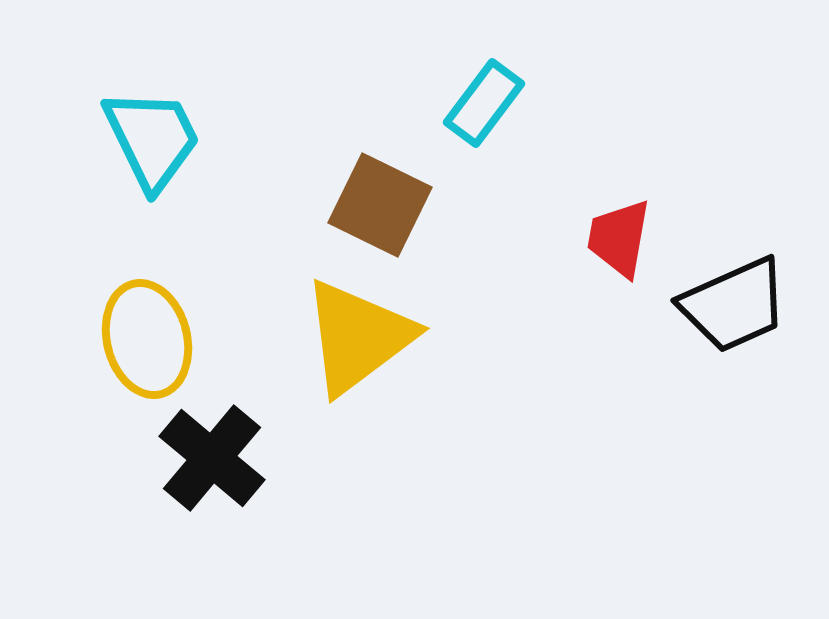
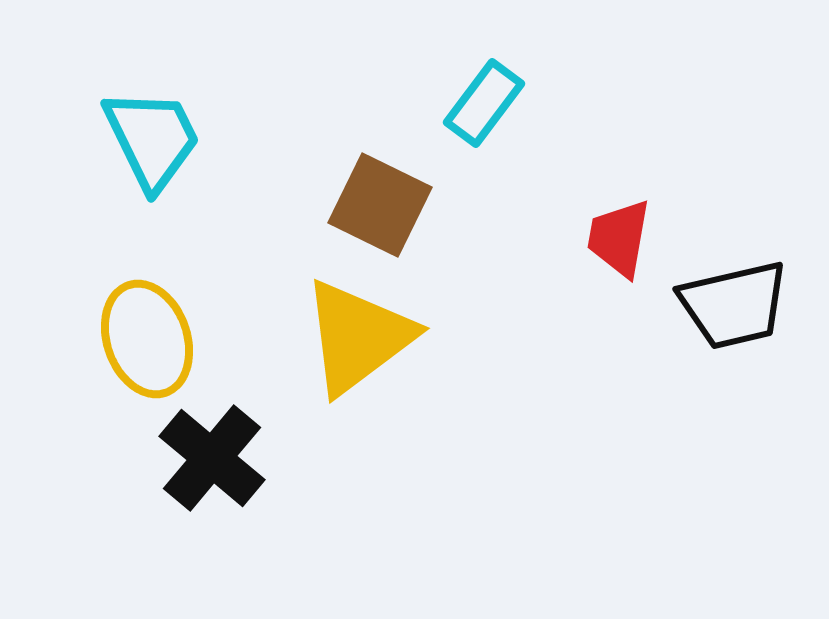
black trapezoid: rotated 11 degrees clockwise
yellow ellipse: rotated 5 degrees counterclockwise
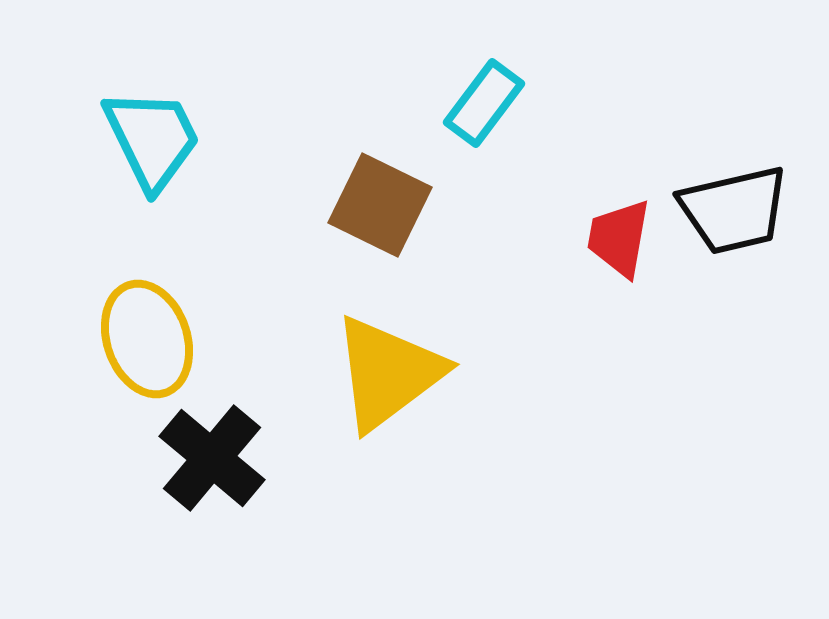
black trapezoid: moved 95 px up
yellow triangle: moved 30 px right, 36 px down
